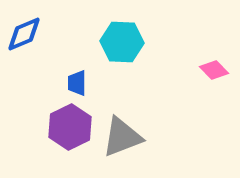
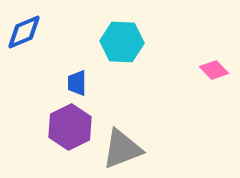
blue diamond: moved 2 px up
gray triangle: moved 12 px down
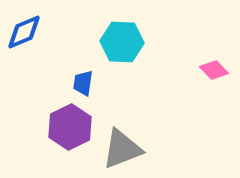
blue trapezoid: moved 6 px right; rotated 8 degrees clockwise
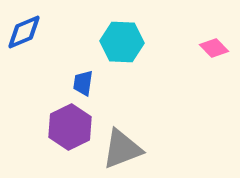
pink diamond: moved 22 px up
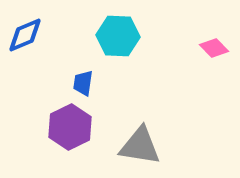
blue diamond: moved 1 px right, 3 px down
cyan hexagon: moved 4 px left, 6 px up
gray triangle: moved 18 px right, 3 px up; rotated 30 degrees clockwise
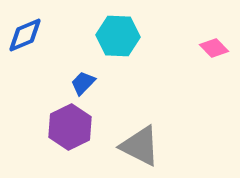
blue trapezoid: rotated 36 degrees clockwise
gray triangle: rotated 18 degrees clockwise
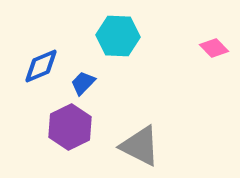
blue diamond: moved 16 px right, 31 px down
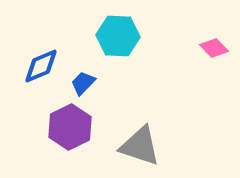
gray triangle: rotated 9 degrees counterclockwise
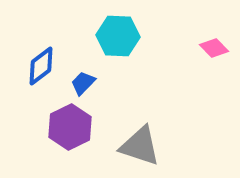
blue diamond: rotated 15 degrees counterclockwise
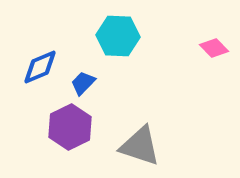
blue diamond: moved 1 px left, 1 px down; rotated 15 degrees clockwise
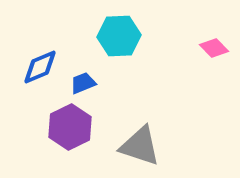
cyan hexagon: moved 1 px right; rotated 6 degrees counterclockwise
blue trapezoid: rotated 24 degrees clockwise
